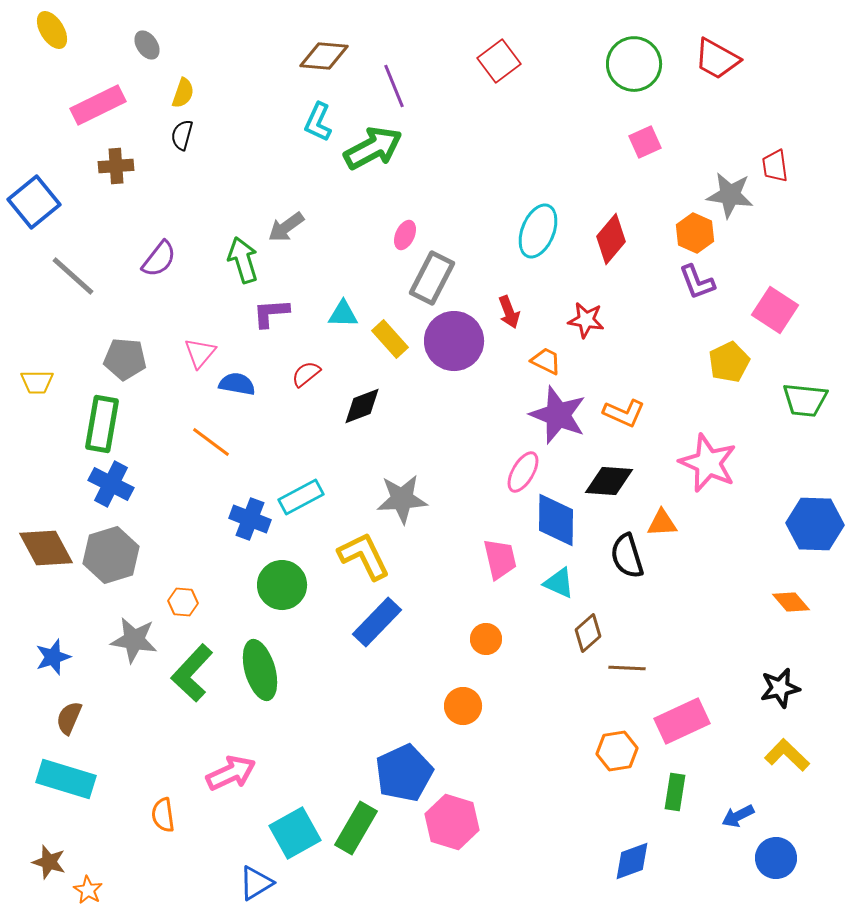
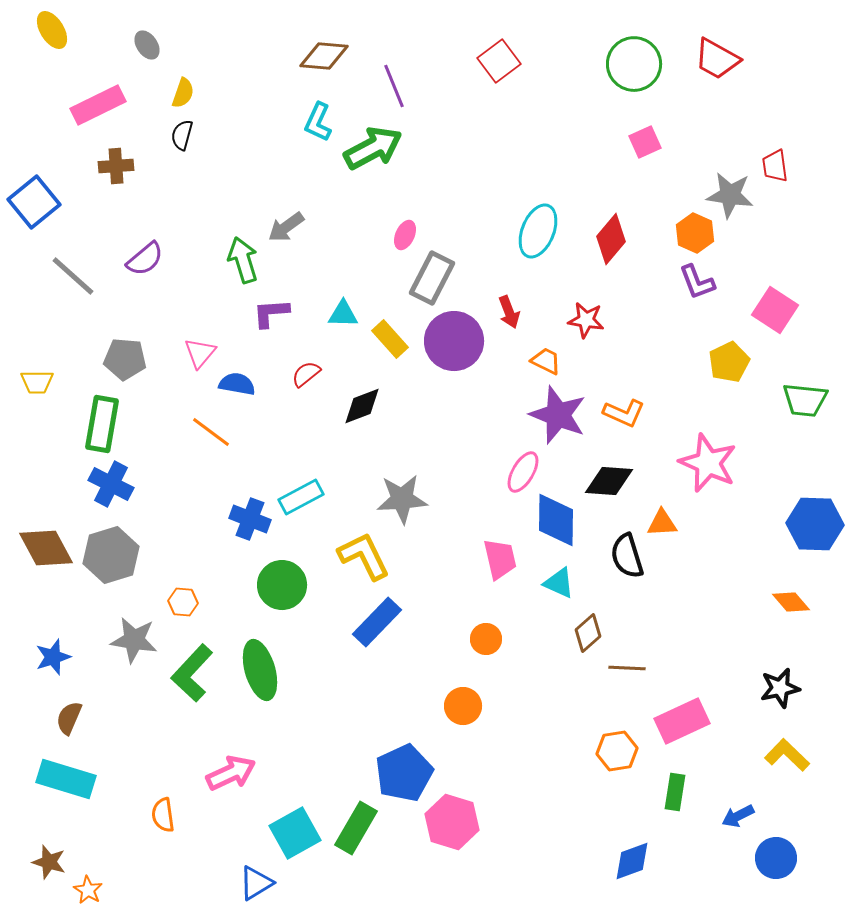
purple semicircle at (159, 259): moved 14 px left; rotated 12 degrees clockwise
orange line at (211, 442): moved 10 px up
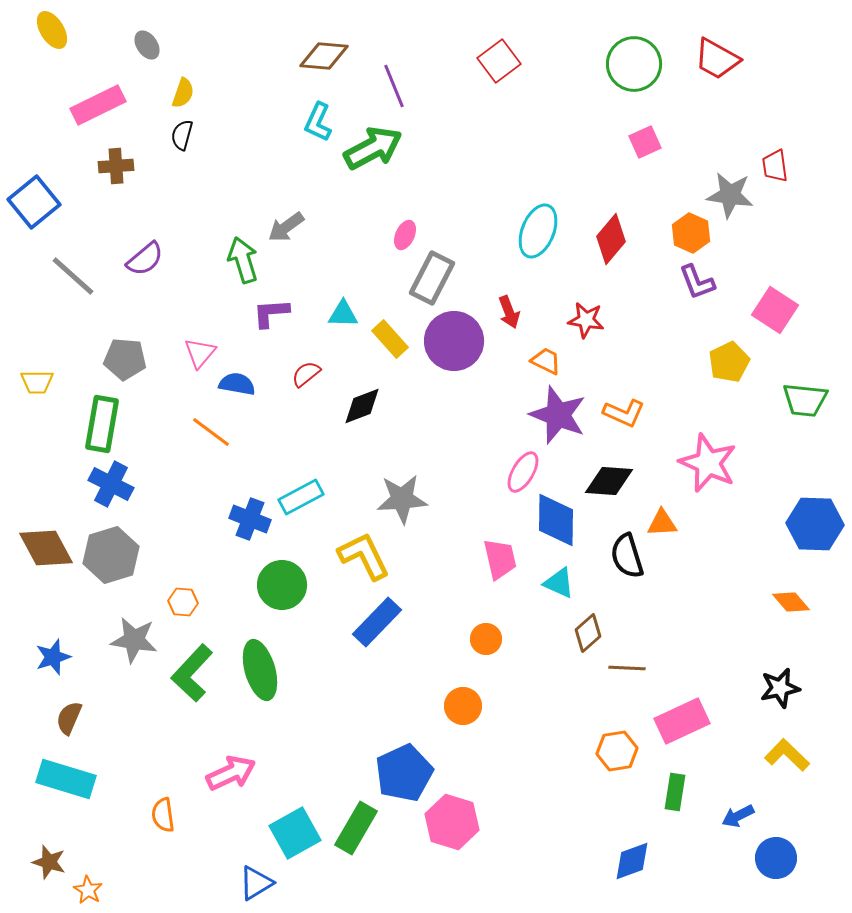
orange hexagon at (695, 233): moved 4 px left
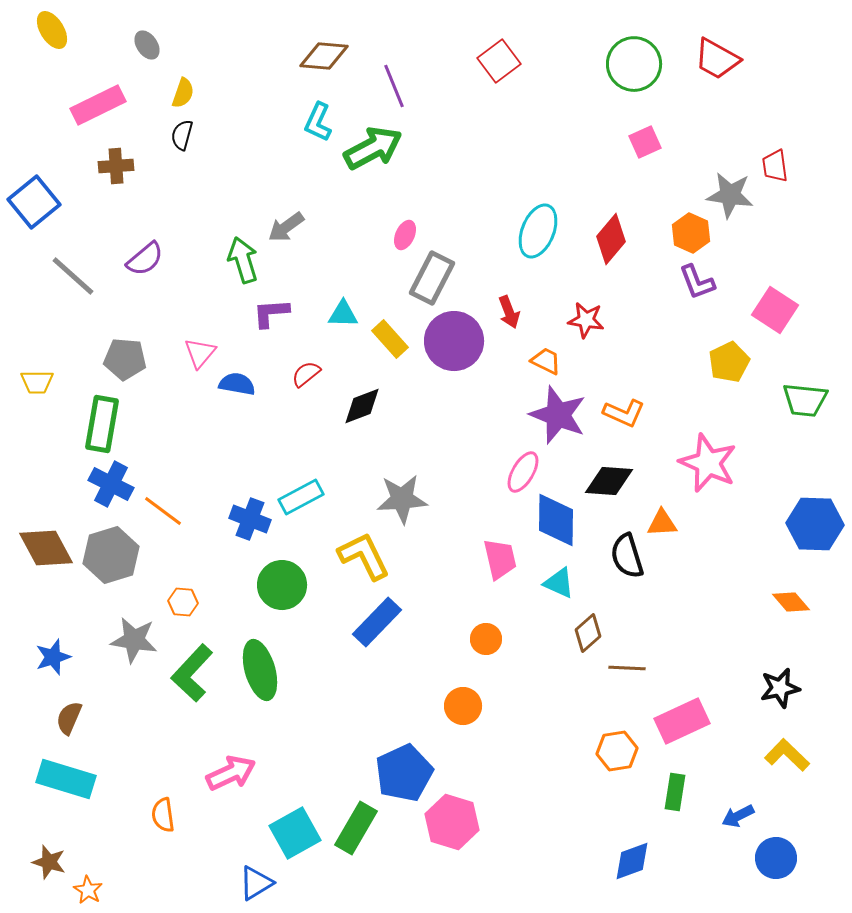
orange line at (211, 432): moved 48 px left, 79 px down
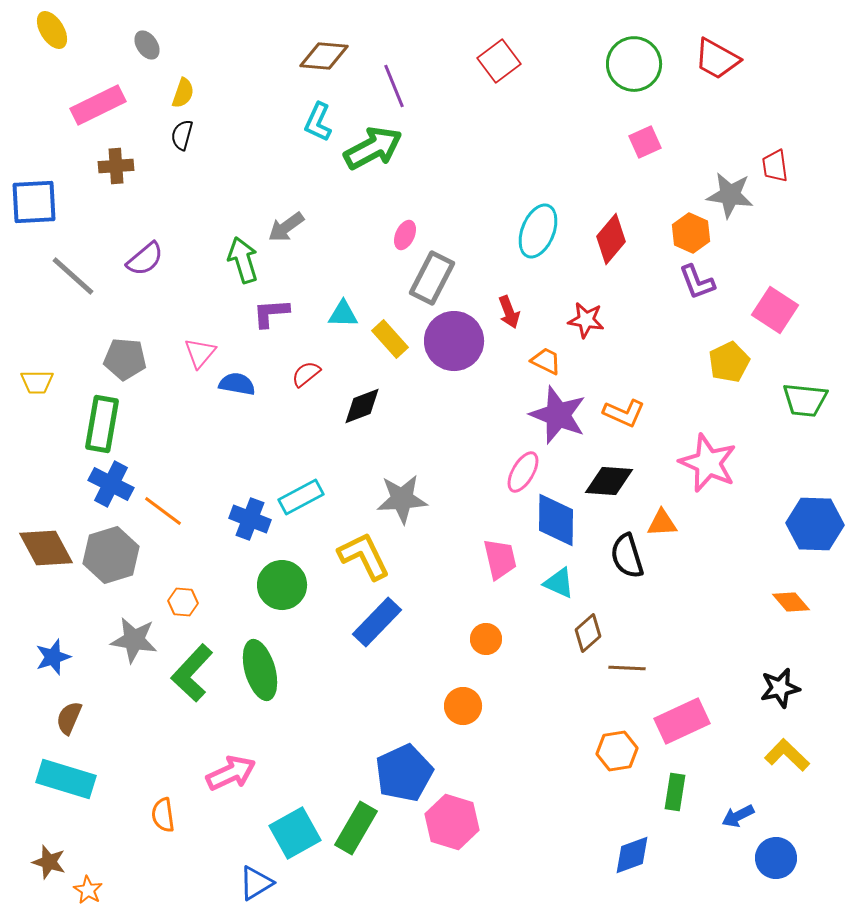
blue square at (34, 202): rotated 36 degrees clockwise
blue diamond at (632, 861): moved 6 px up
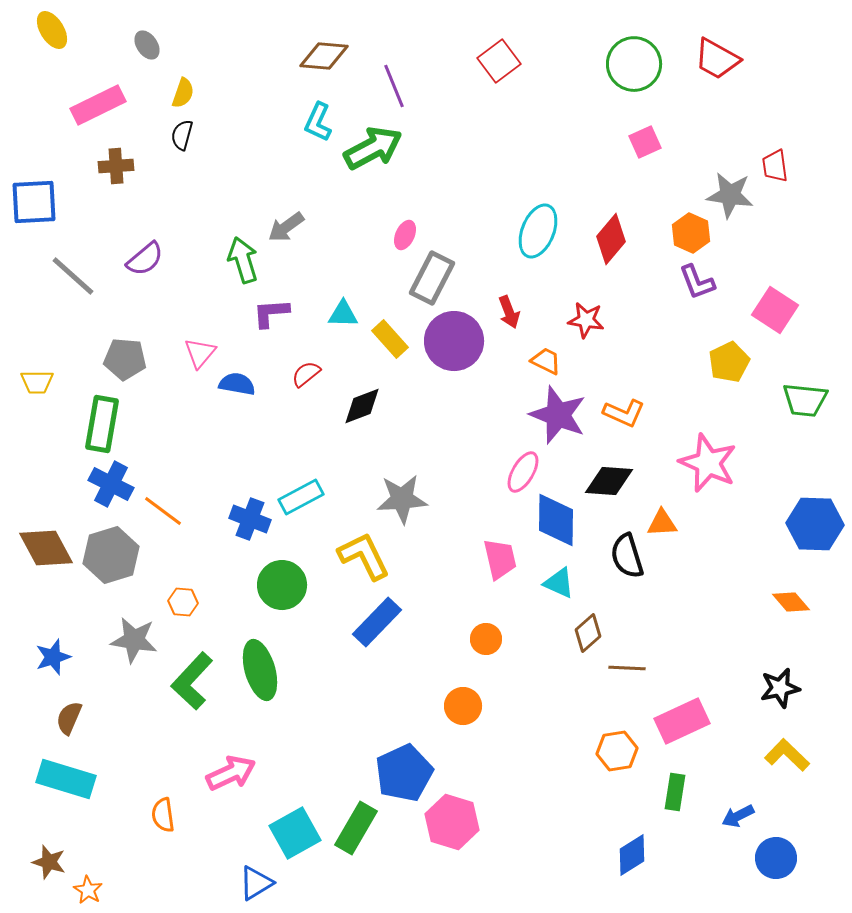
green L-shape at (192, 673): moved 8 px down
blue diamond at (632, 855): rotated 12 degrees counterclockwise
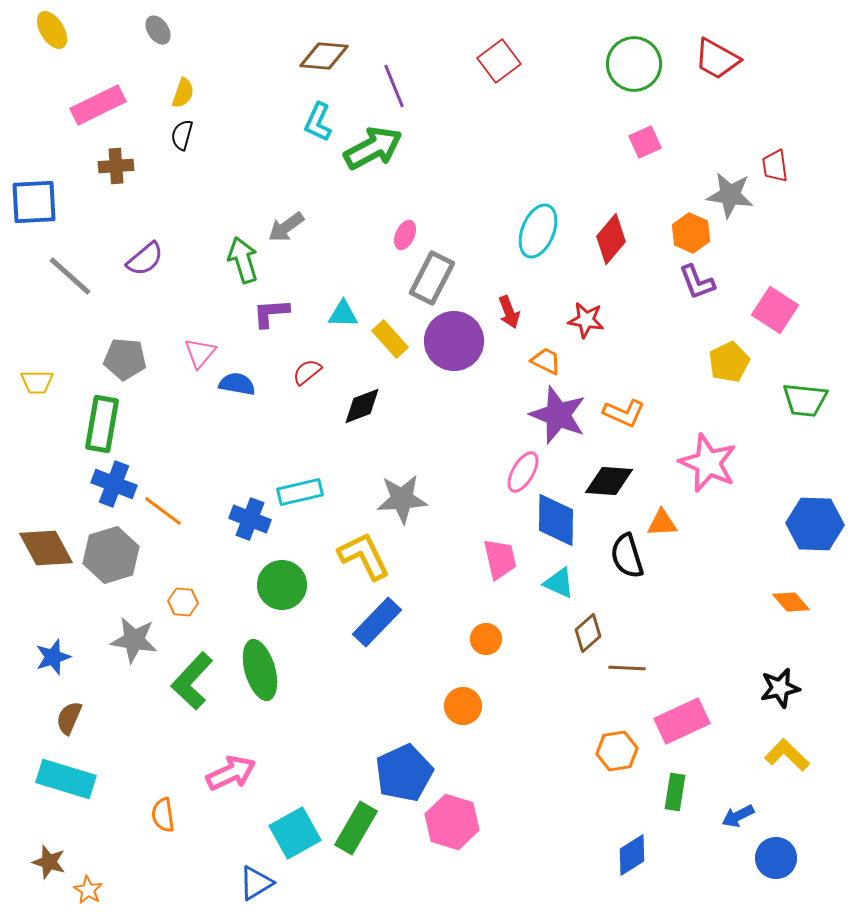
gray ellipse at (147, 45): moved 11 px right, 15 px up
gray line at (73, 276): moved 3 px left
red semicircle at (306, 374): moved 1 px right, 2 px up
blue cross at (111, 484): moved 3 px right; rotated 6 degrees counterclockwise
cyan rectangle at (301, 497): moved 1 px left, 5 px up; rotated 15 degrees clockwise
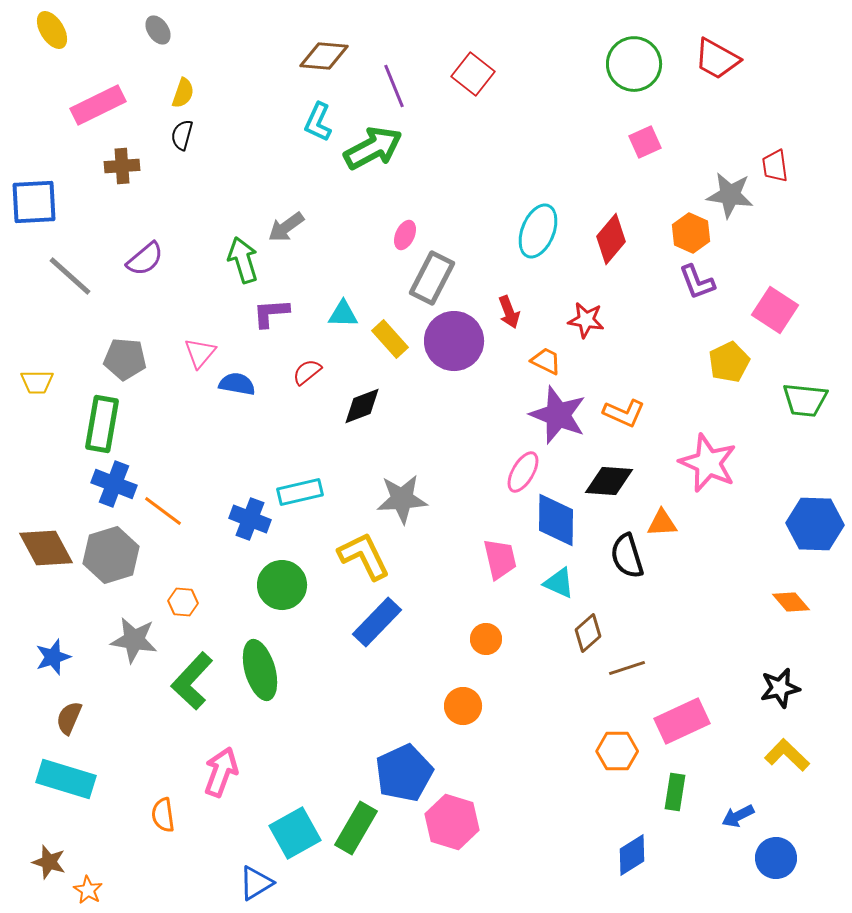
red square at (499, 61): moved 26 px left, 13 px down; rotated 15 degrees counterclockwise
brown cross at (116, 166): moved 6 px right
brown line at (627, 668): rotated 21 degrees counterclockwise
orange hexagon at (617, 751): rotated 9 degrees clockwise
pink arrow at (231, 773): moved 10 px left, 1 px up; rotated 45 degrees counterclockwise
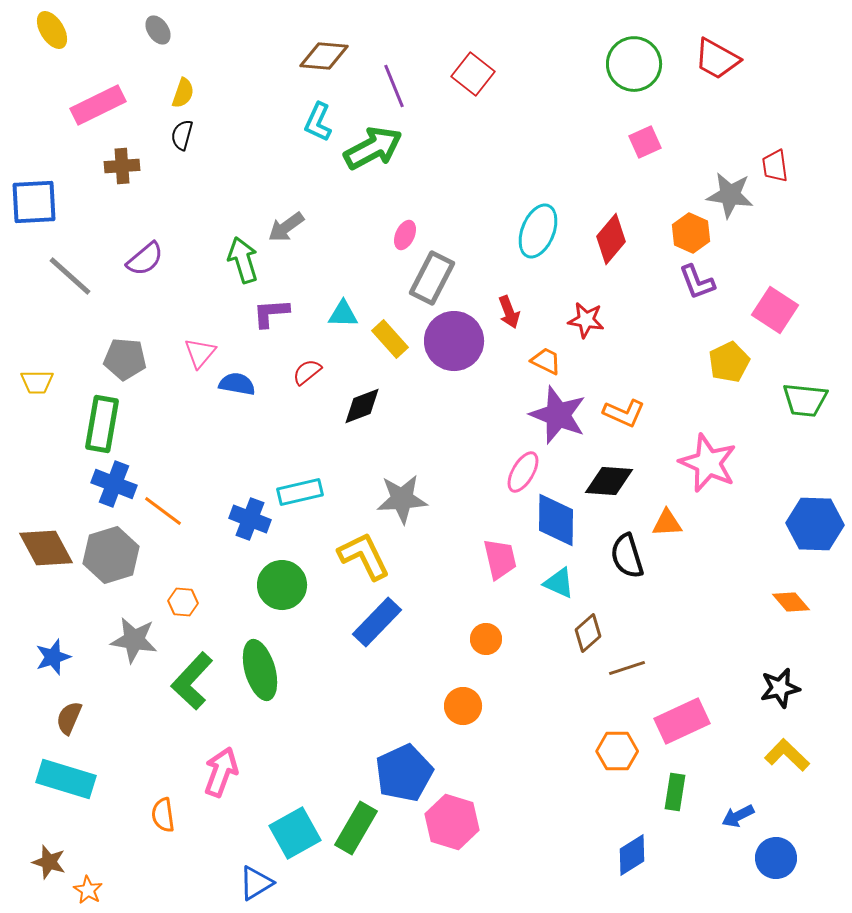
orange triangle at (662, 523): moved 5 px right
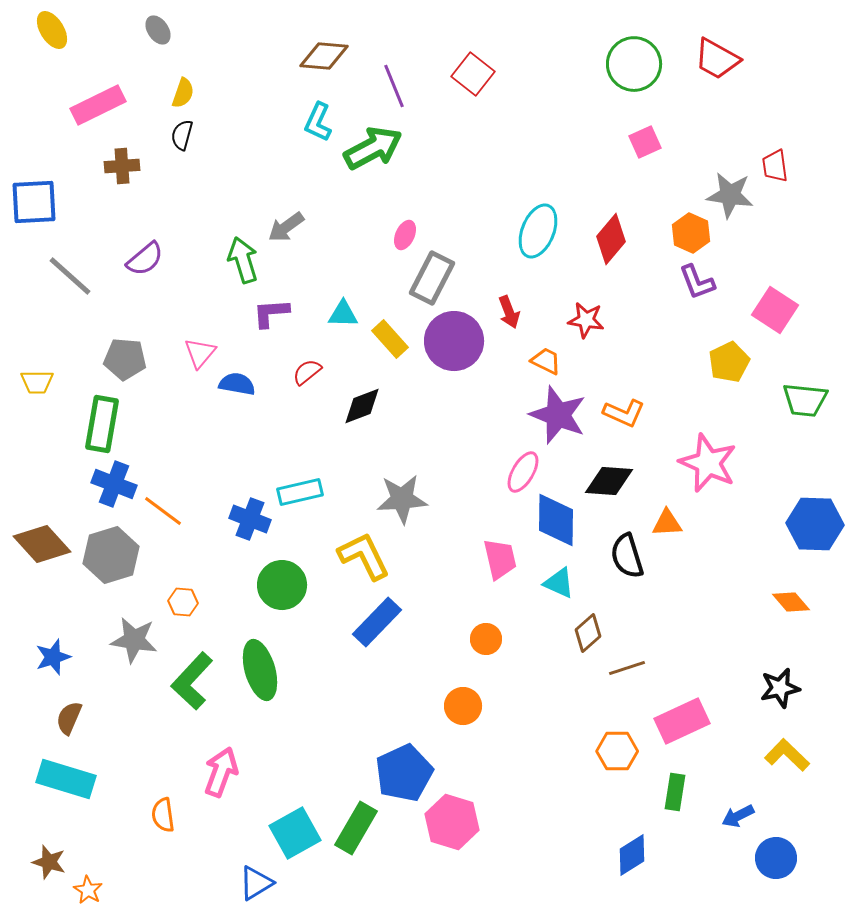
brown diamond at (46, 548): moved 4 px left, 4 px up; rotated 14 degrees counterclockwise
